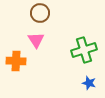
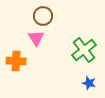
brown circle: moved 3 px right, 3 px down
pink triangle: moved 2 px up
green cross: rotated 20 degrees counterclockwise
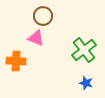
pink triangle: rotated 36 degrees counterclockwise
blue star: moved 3 px left
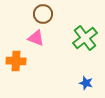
brown circle: moved 2 px up
green cross: moved 1 px right, 12 px up
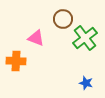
brown circle: moved 20 px right, 5 px down
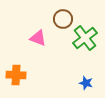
pink triangle: moved 2 px right
orange cross: moved 14 px down
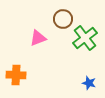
pink triangle: rotated 42 degrees counterclockwise
blue star: moved 3 px right
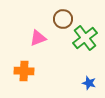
orange cross: moved 8 px right, 4 px up
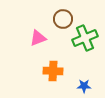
green cross: rotated 15 degrees clockwise
orange cross: moved 29 px right
blue star: moved 5 px left, 3 px down; rotated 16 degrees counterclockwise
